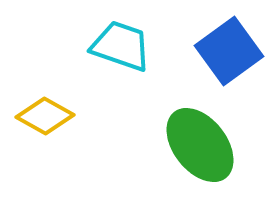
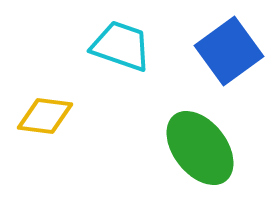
yellow diamond: rotated 22 degrees counterclockwise
green ellipse: moved 3 px down
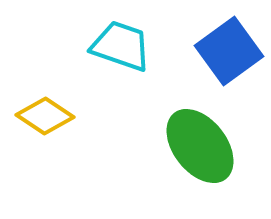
yellow diamond: rotated 26 degrees clockwise
green ellipse: moved 2 px up
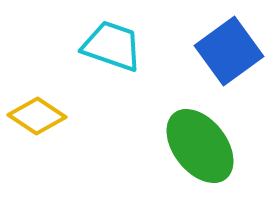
cyan trapezoid: moved 9 px left
yellow diamond: moved 8 px left
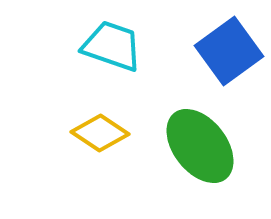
yellow diamond: moved 63 px right, 17 px down
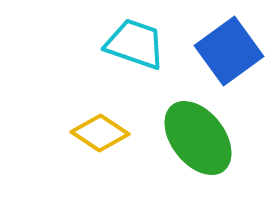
cyan trapezoid: moved 23 px right, 2 px up
green ellipse: moved 2 px left, 8 px up
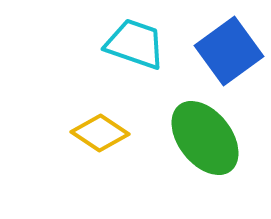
green ellipse: moved 7 px right
